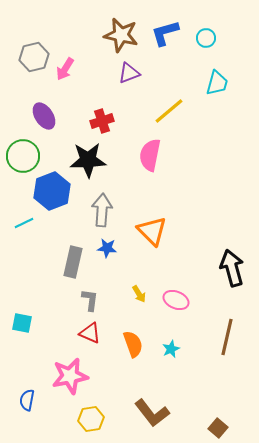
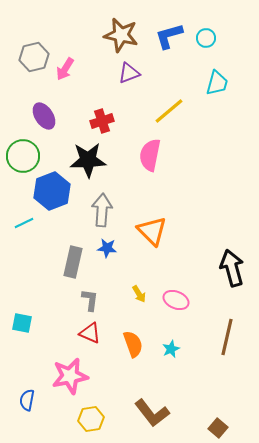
blue L-shape: moved 4 px right, 3 px down
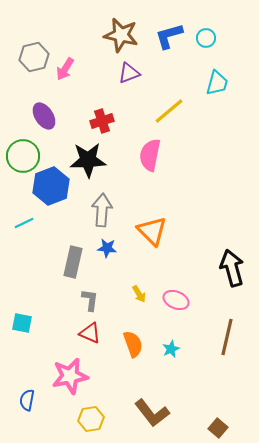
blue hexagon: moved 1 px left, 5 px up
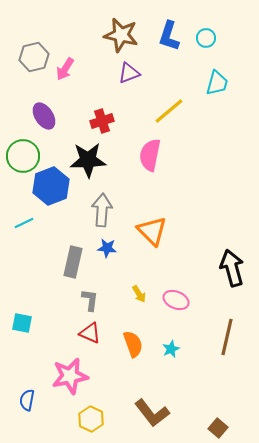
blue L-shape: rotated 56 degrees counterclockwise
yellow hexagon: rotated 25 degrees counterclockwise
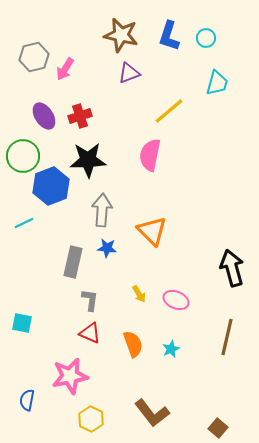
red cross: moved 22 px left, 5 px up
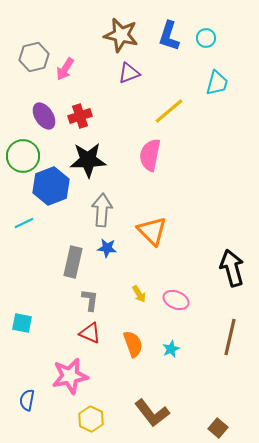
brown line: moved 3 px right
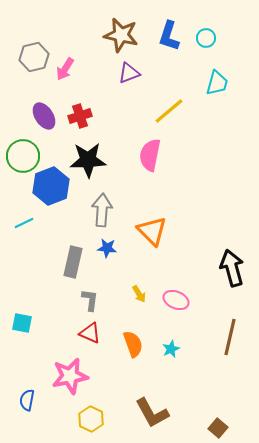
brown L-shape: rotated 9 degrees clockwise
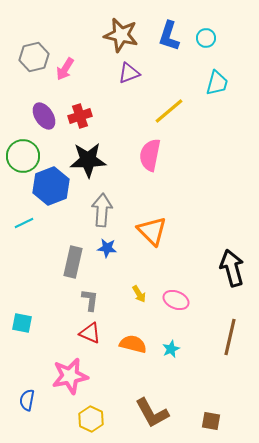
orange semicircle: rotated 56 degrees counterclockwise
brown square: moved 7 px left, 7 px up; rotated 30 degrees counterclockwise
